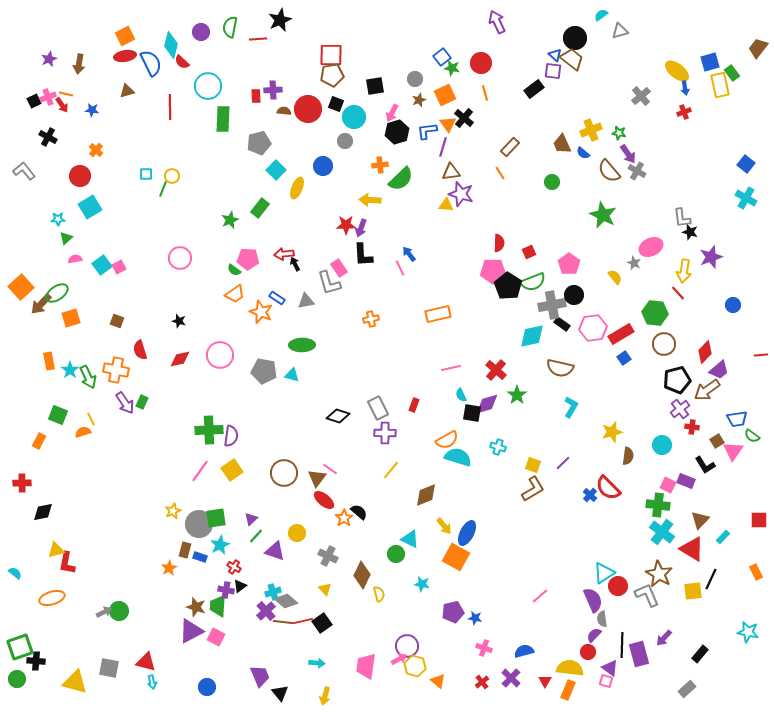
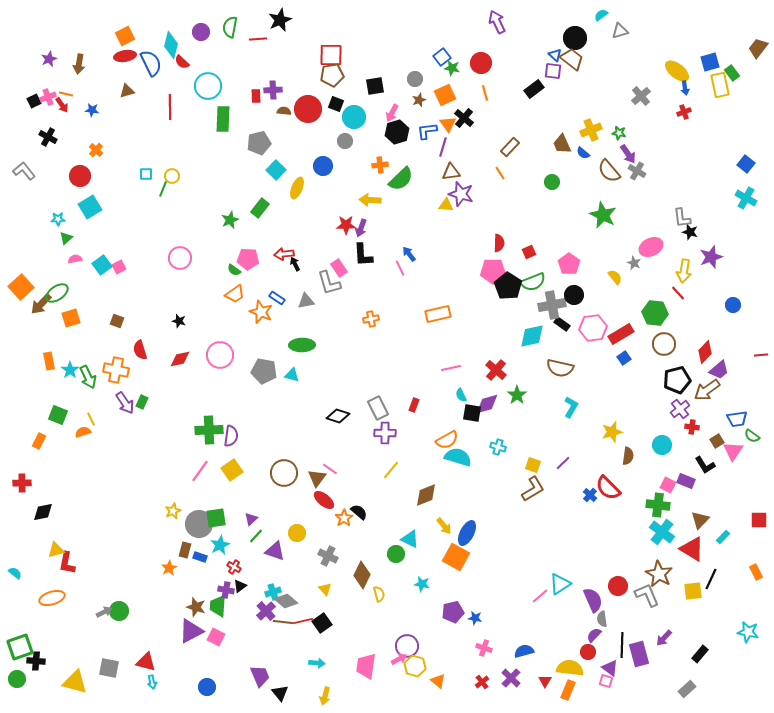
cyan triangle at (604, 573): moved 44 px left, 11 px down
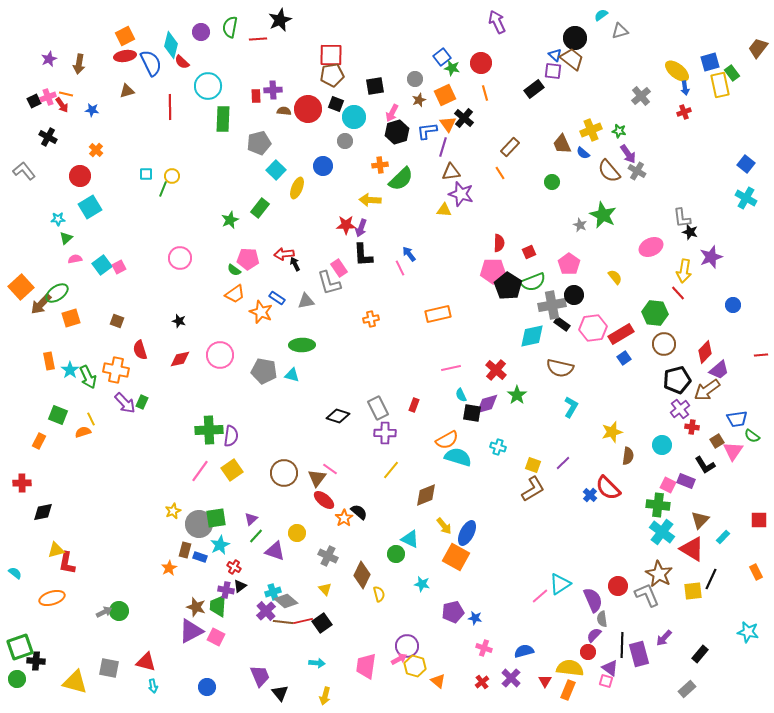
green star at (619, 133): moved 2 px up
yellow triangle at (446, 205): moved 2 px left, 5 px down
gray star at (634, 263): moved 54 px left, 38 px up
purple arrow at (125, 403): rotated 10 degrees counterclockwise
cyan arrow at (152, 682): moved 1 px right, 4 px down
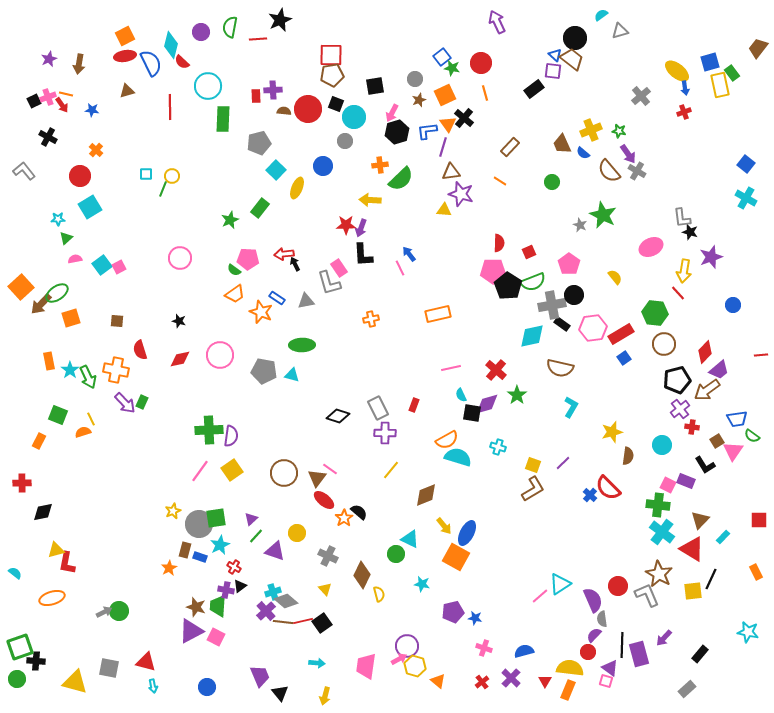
orange line at (500, 173): moved 8 px down; rotated 24 degrees counterclockwise
brown square at (117, 321): rotated 16 degrees counterclockwise
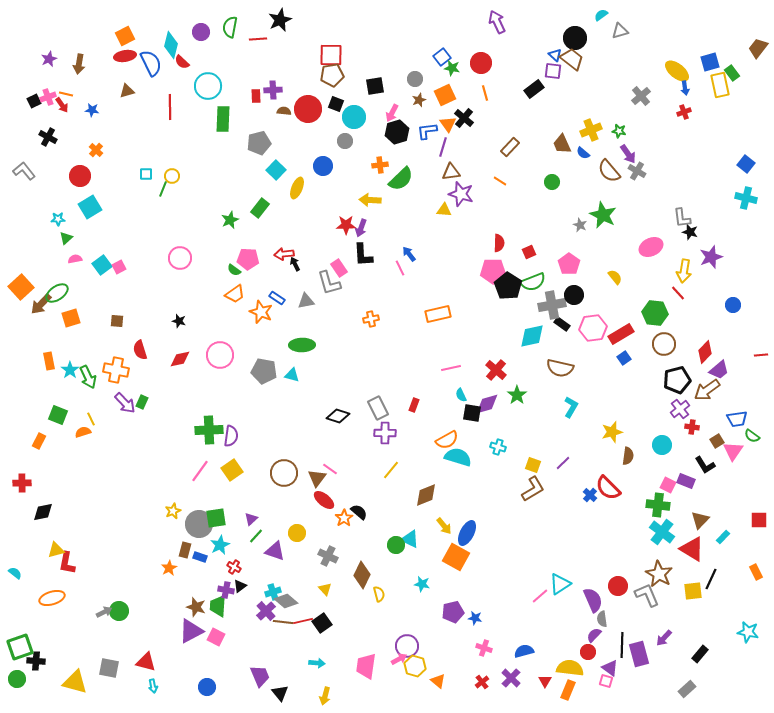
cyan cross at (746, 198): rotated 15 degrees counterclockwise
green circle at (396, 554): moved 9 px up
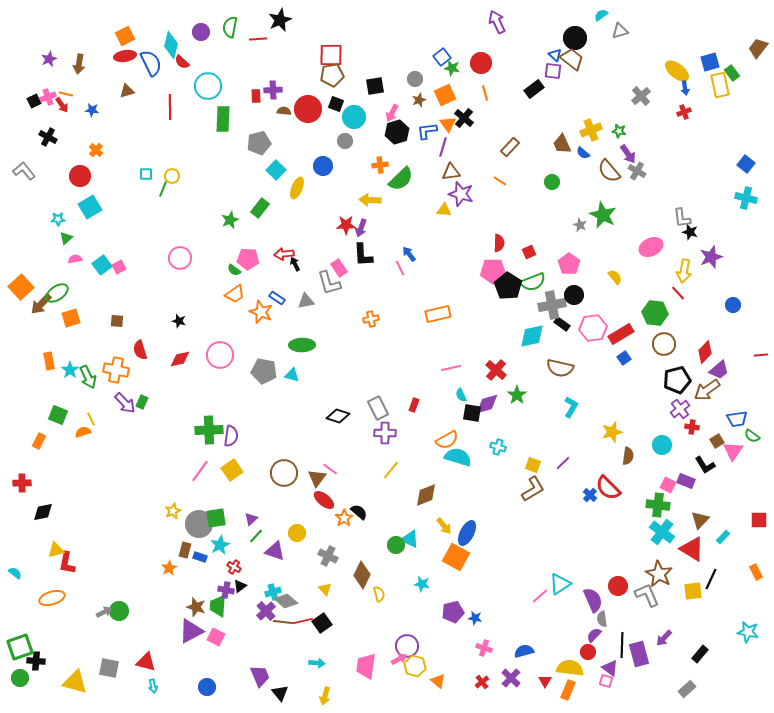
green circle at (17, 679): moved 3 px right, 1 px up
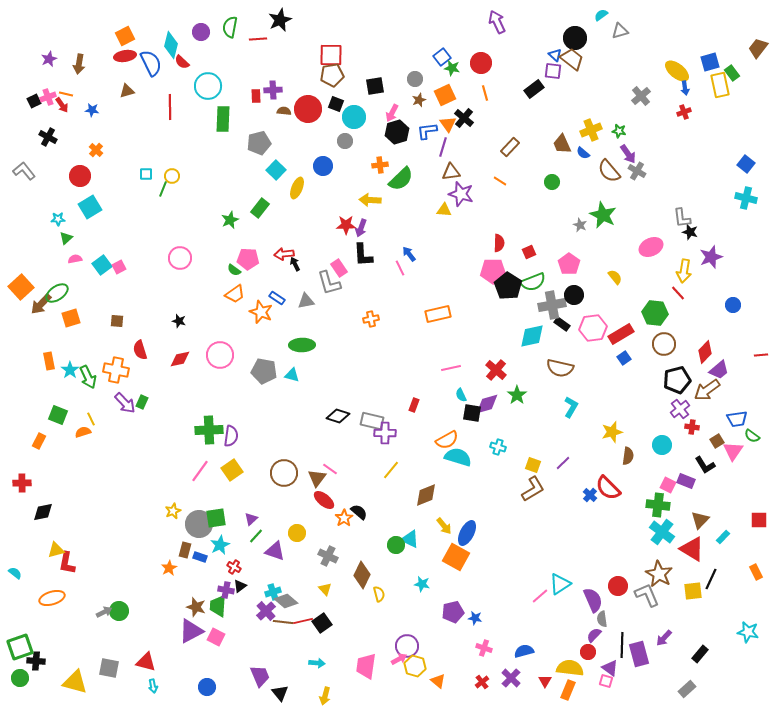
gray rectangle at (378, 408): moved 6 px left, 13 px down; rotated 50 degrees counterclockwise
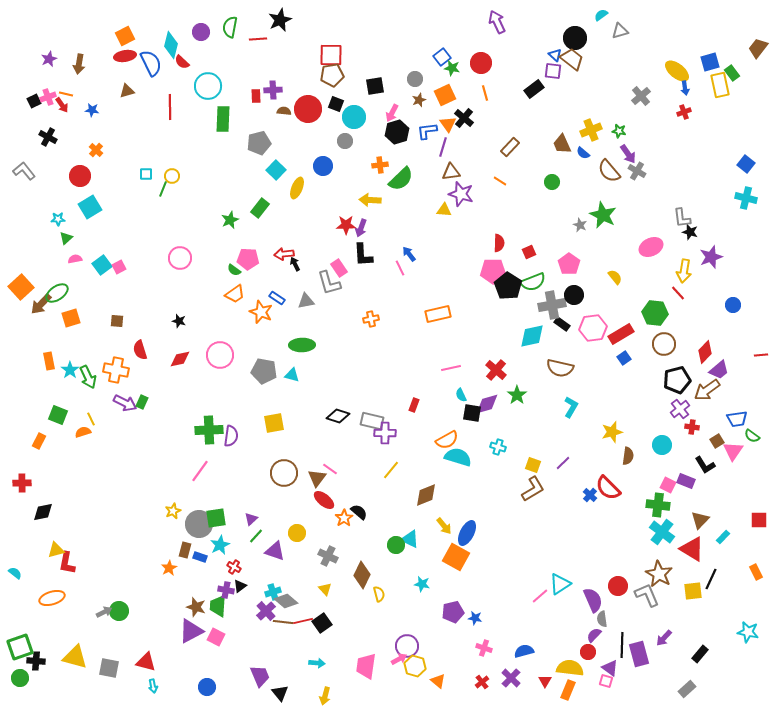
purple arrow at (125, 403): rotated 20 degrees counterclockwise
yellow square at (232, 470): moved 42 px right, 47 px up; rotated 25 degrees clockwise
yellow triangle at (75, 682): moved 25 px up
